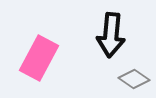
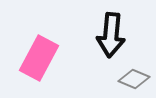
gray diamond: rotated 12 degrees counterclockwise
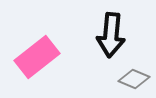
pink rectangle: moved 2 px left, 1 px up; rotated 24 degrees clockwise
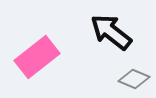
black arrow: moved 3 px up; rotated 123 degrees clockwise
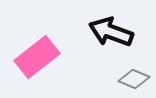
black arrow: rotated 18 degrees counterclockwise
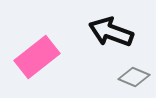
gray diamond: moved 2 px up
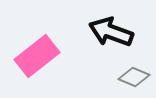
pink rectangle: moved 1 px up
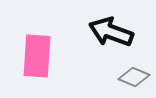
pink rectangle: rotated 48 degrees counterclockwise
